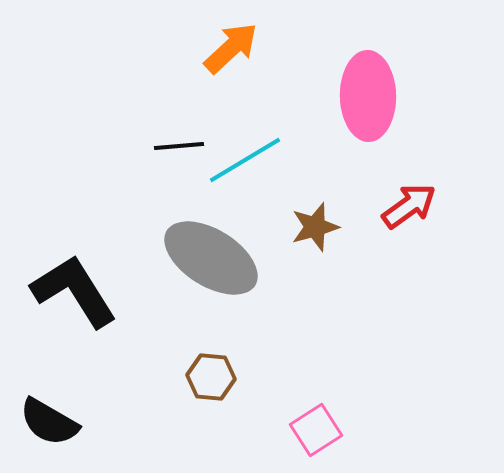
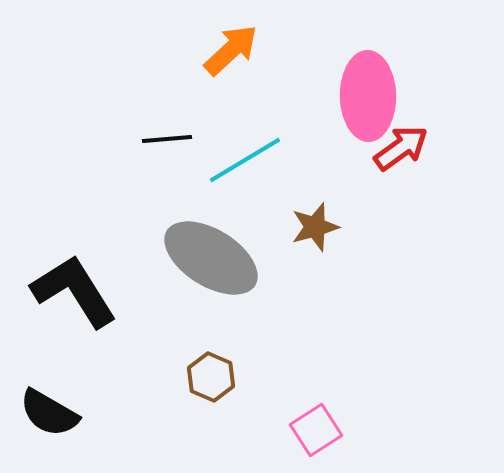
orange arrow: moved 2 px down
black line: moved 12 px left, 7 px up
red arrow: moved 8 px left, 58 px up
brown hexagon: rotated 18 degrees clockwise
black semicircle: moved 9 px up
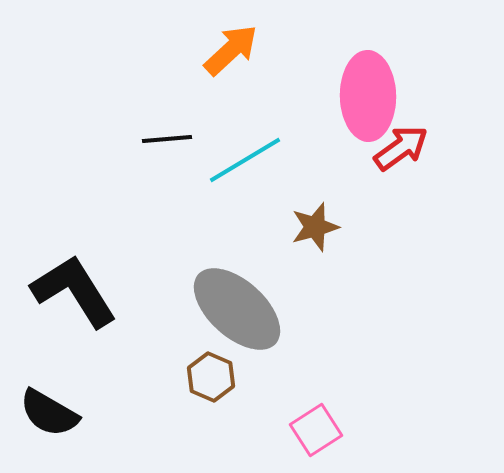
gray ellipse: moved 26 px right, 51 px down; rotated 10 degrees clockwise
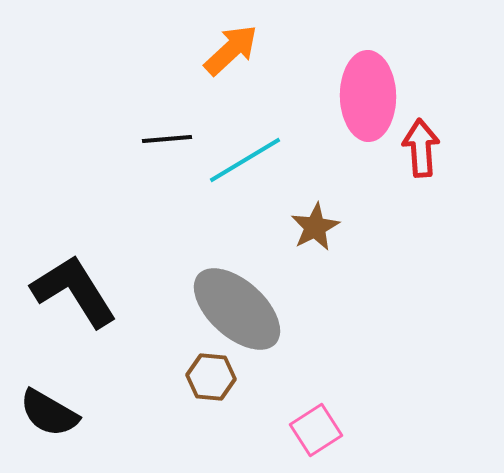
red arrow: moved 20 px right; rotated 58 degrees counterclockwise
brown star: rotated 12 degrees counterclockwise
brown hexagon: rotated 18 degrees counterclockwise
